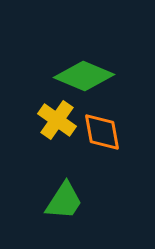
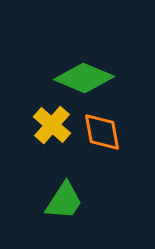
green diamond: moved 2 px down
yellow cross: moved 5 px left, 5 px down; rotated 6 degrees clockwise
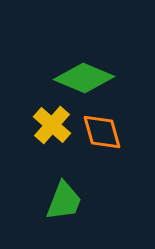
orange diamond: rotated 6 degrees counterclockwise
green trapezoid: rotated 12 degrees counterclockwise
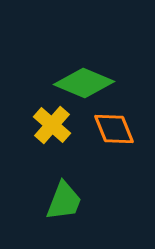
green diamond: moved 5 px down
orange diamond: moved 12 px right, 3 px up; rotated 6 degrees counterclockwise
